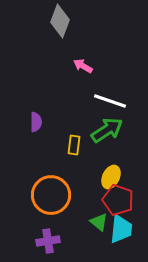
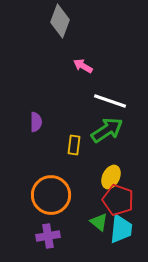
purple cross: moved 5 px up
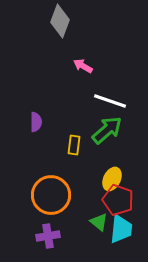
green arrow: rotated 8 degrees counterclockwise
yellow ellipse: moved 1 px right, 2 px down
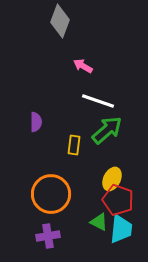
white line: moved 12 px left
orange circle: moved 1 px up
green triangle: rotated 12 degrees counterclockwise
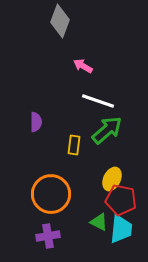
red pentagon: moved 3 px right; rotated 8 degrees counterclockwise
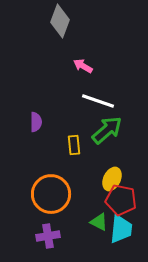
yellow rectangle: rotated 12 degrees counterclockwise
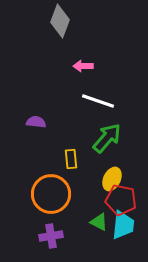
pink arrow: rotated 30 degrees counterclockwise
purple semicircle: rotated 84 degrees counterclockwise
green arrow: moved 8 px down; rotated 8 degrees counterclockwise
yellow rectangle: moved 3 px left, 14 px down
cyan trapezoid: moved 2 px right, 4 px up
purple cross: moved 3 px right
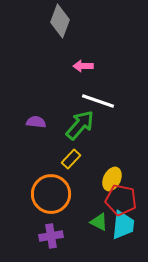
green arrow: moved 27 px left, 13 px up
yellow rectangle: rotated 48 degrees clockwise
